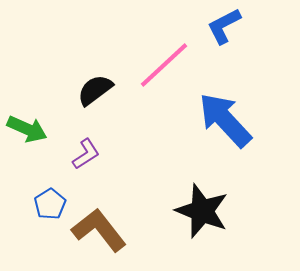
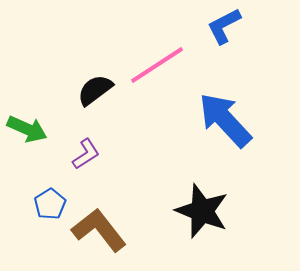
pink line: moved 7 px left; rotated 10 degrees clockwise
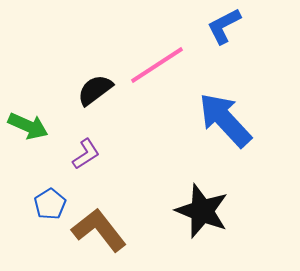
green arrow: moved 1 px right, 3 px up
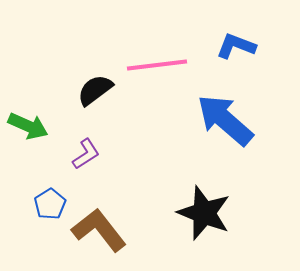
blue L-shape: moved 12 px right, 20 px down; rotated 48 degrees clockwise
pink line: rotated 26 degrees clockwise
blue arrow: rotated 6 degrees counterclockwise
black star: moved 2 px right, 2 px down
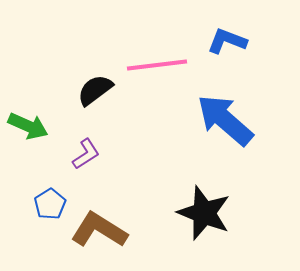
blue L-shape: moved 9 px left, 5 px up
brown L-shape: rotated 20 degrees counterclockwise
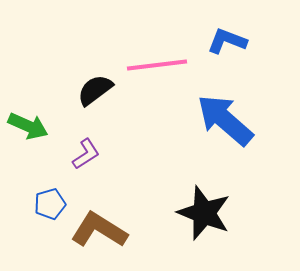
blue pentagon: rotated 16 degrees clockwise
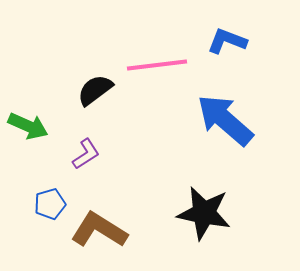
black star: rotated 10 degrees counterclockwise
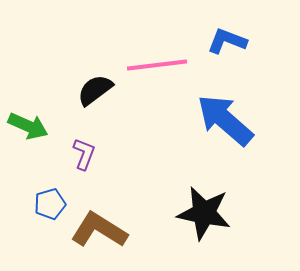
purple L-shape: moved 2 px left; rotated 36 degrees counterclockwise
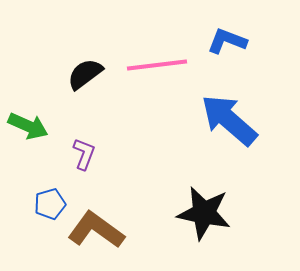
black semicircle: moved 10 px left, 16 px up
blue arrow: moved 4 px right
brown L-shape: moved 3 px left; rotated 4 degrees clockwise
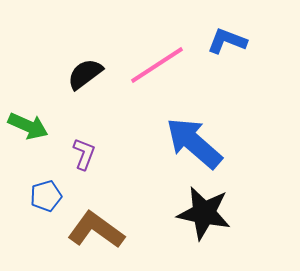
pink line: rotated 26 degrees counterclockwise
blue arrow: moved 35 px left, 23 px down
blue pentagon: moved 4 px left, 8 px up
